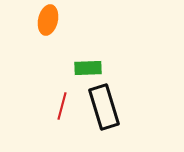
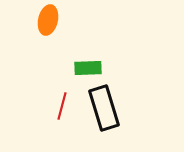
black rectangle: moved 1 px down
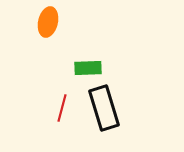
orange ellipse: moved 2 px down
red line: moved 2 px down
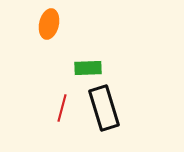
orange ellipse: moved 1 px right, 2 px down
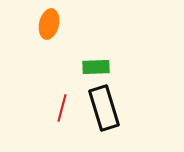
green rectangle: moved 8 px right, 1 px up
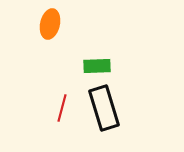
orange ellipse: moved 1 px right
green rectangle: moved 1 px right, 1 px up
